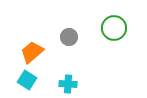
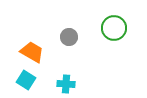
orange trapezoid: rotated 70 degrees clockwise
cyan square: moved 1 px left
cyan cross: moved 2 px left
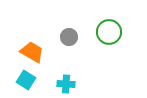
green circle: moved 5 px left, 4 px down
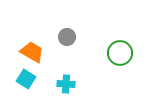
green circle: moved 11 px right, 21 px down
gray circle: moved 2 px left
cyan square: moved 1 px up
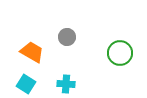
cyan square: moved 5 px down
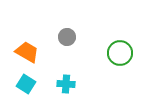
orange trapezoid: moved 5 px left
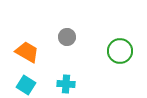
green circle: moved 2 px up
cyan square: moved 1 px down
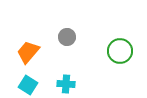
orange trapezoid: moved 1 px right; rotated 80 degrees counterclockwise
cyan square: moved 2 px right
